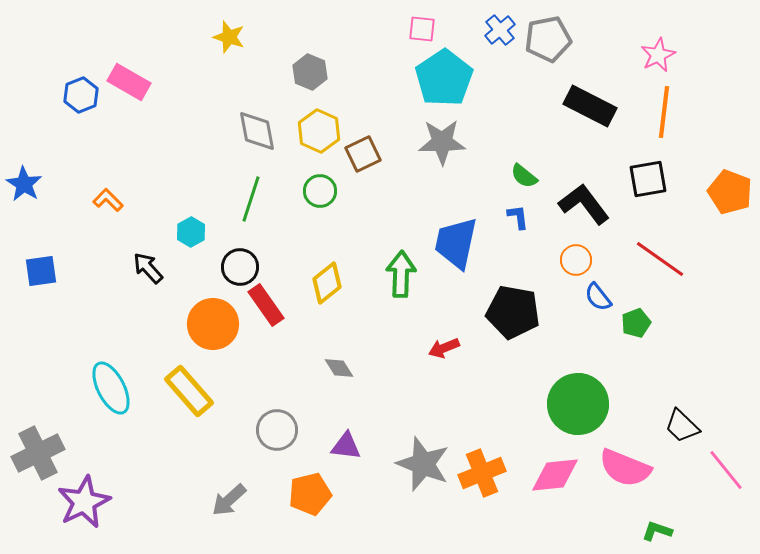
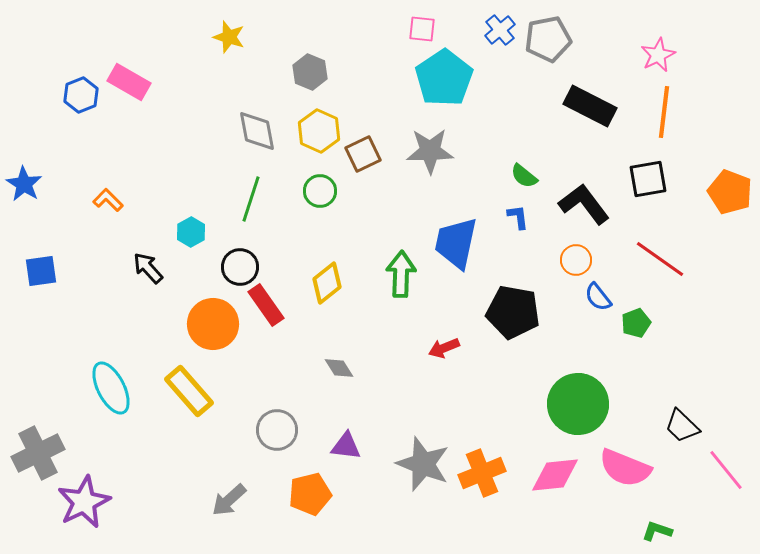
gray star at (442, 142): moved 12 px left, 9 px down
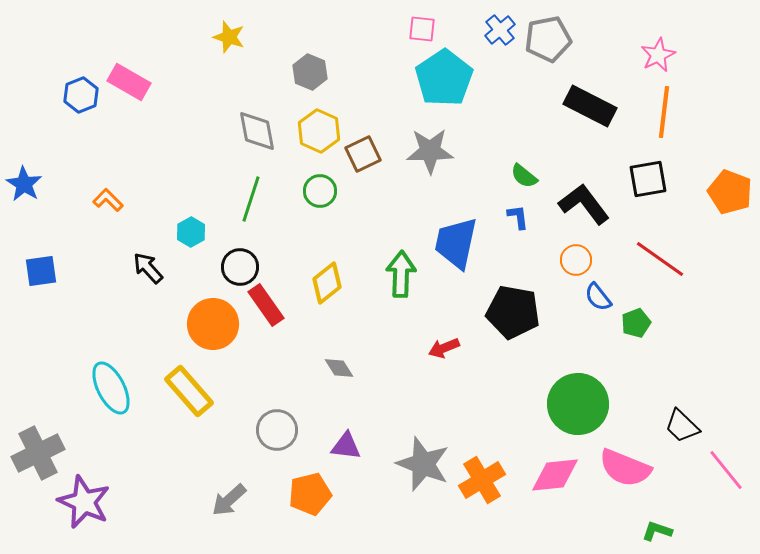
orange cross at (482, 473): moved 7 px down; rotated 9 degrees counterclockwise
purple star at (84, 502): rotated 22 degrees counterclockwise
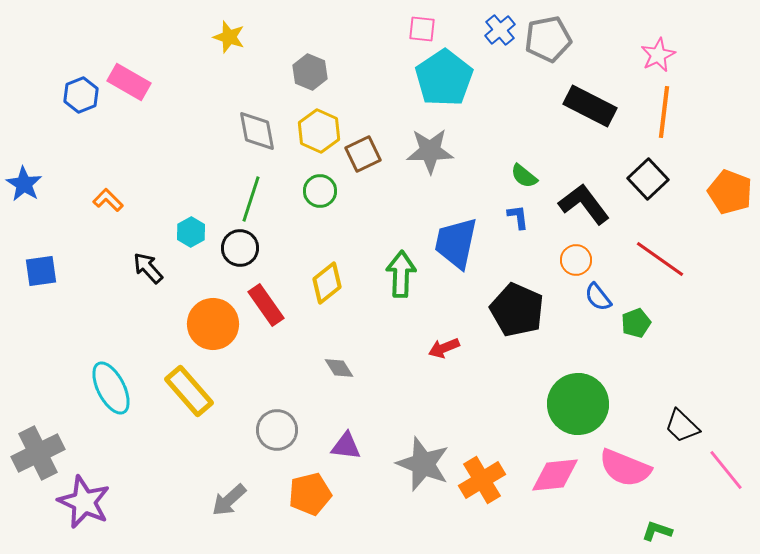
black square at (648, 179): rotated 33 degrees counterclockwise
black circle at (240, 267): moved 19 px up
black pentagon at (513, 312): moved 4 px right, 2 px up; rotated 14 degrees clockwise
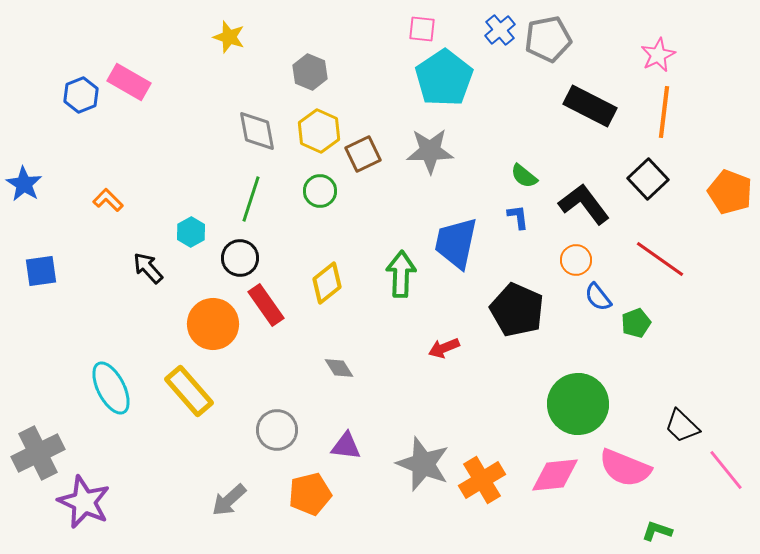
black circle at (240, 248): moved 10 px down
